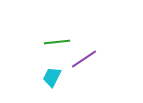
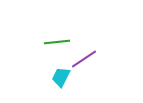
cyan trapezoid: moved 9 px right
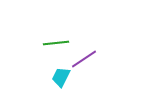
green line: moved 1 px left, 1 px down
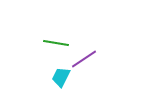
green line: rotated 15 degrees clockwise
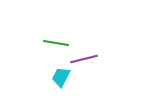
purple line: rotated 20 degrees clockwise
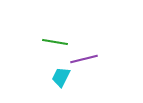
green line: moved 1 px left, 1 px up
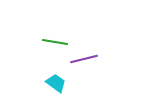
cyan trapezoid: moved 5 px left, 6 px down; rotated 100 degrees clockwise
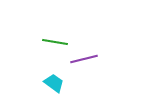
cyan trapezoid: moved 2 px left
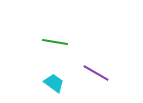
purple line: moved 12 px right, 14 px down; rotated 44 degrees clockwise
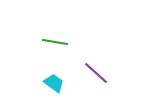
purple line: rotated 12 degrees clockwise
